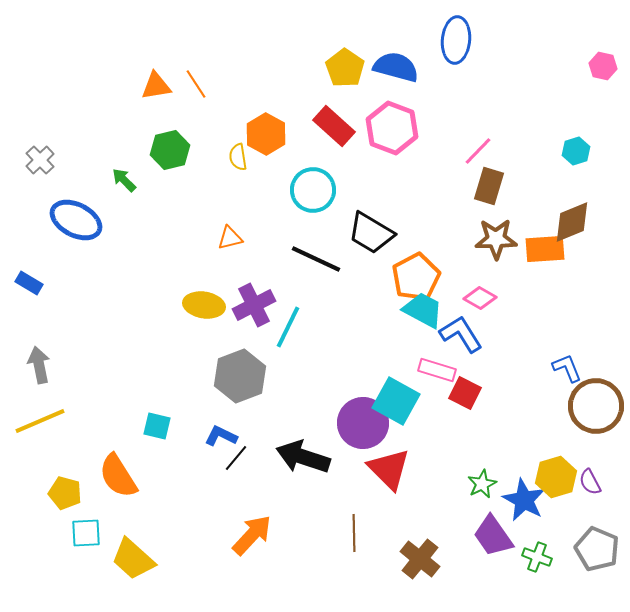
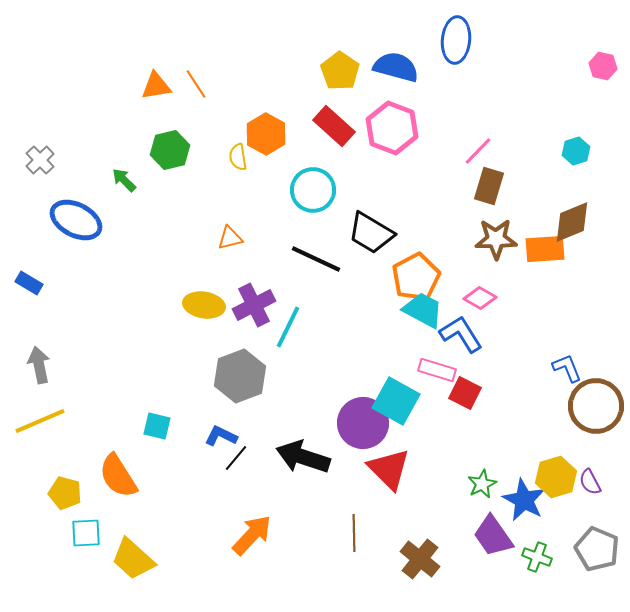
yellow pentagon at (345, 68): moved 5 px left, 3 px down
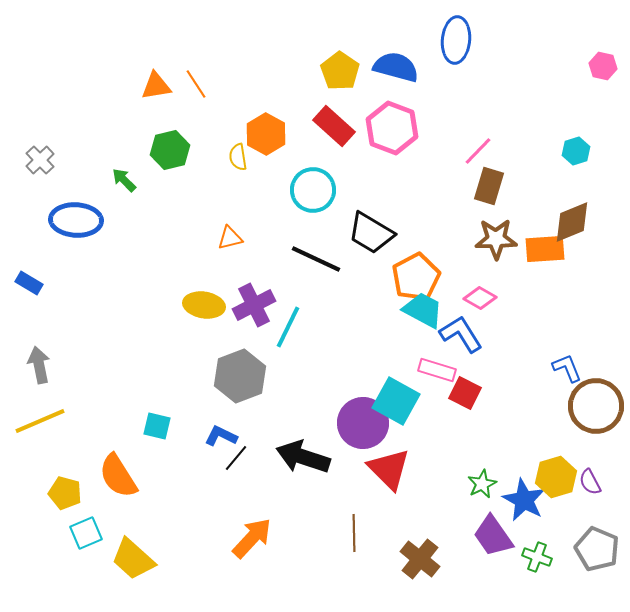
blue ellipse at (76, 220): rotated 24 degrees counterclockwise
cyan square at (86, 533): rotated 20 degrees counterclockwise
orange arrow at (252, 535): moved 3 px down
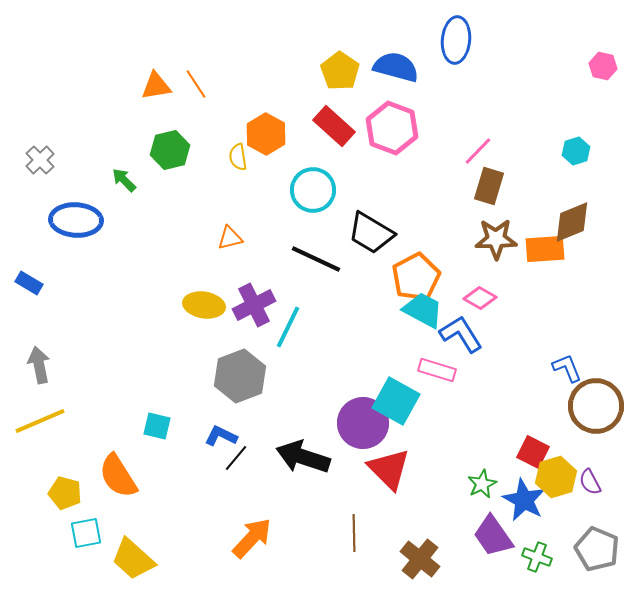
red square at (465, 393): moved 68 px right, 59 px down
cyan square at (86, 533): rotated 12 degrees clockwise
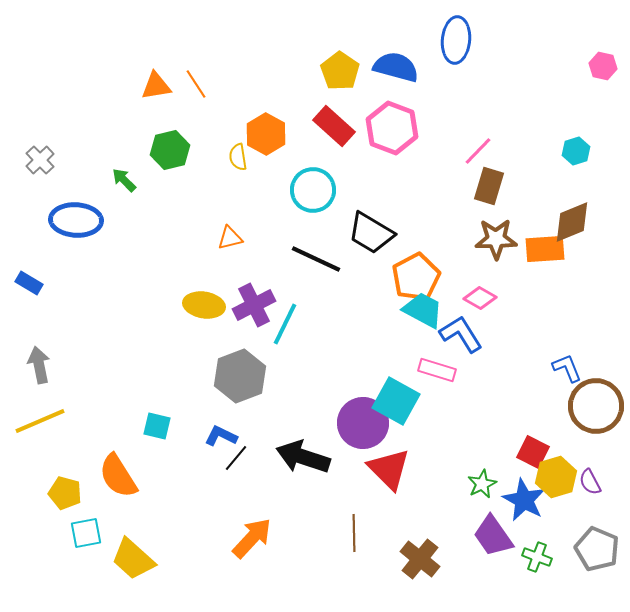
cyan line at (288, 327): moved 3 px left, 3 px up
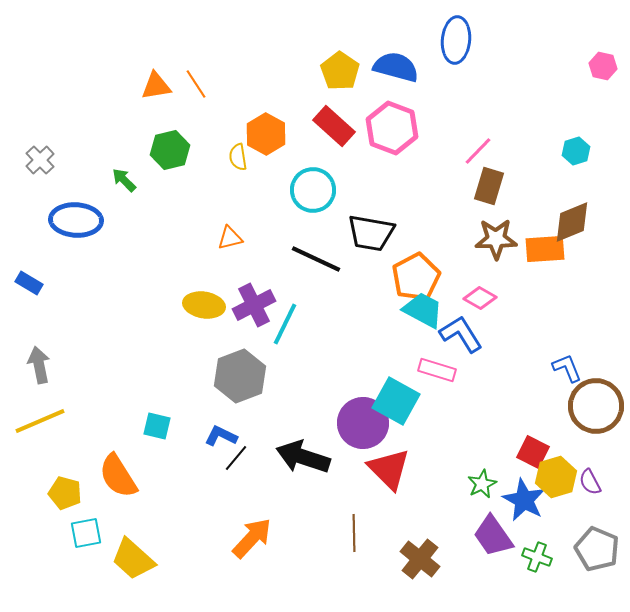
black trapezoid at (371, 233): rotated 21 degrees counterclockwise
